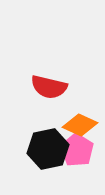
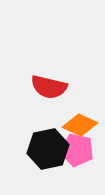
pink pentagon: rotated 20 degrees counterclockwise
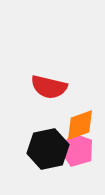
orange diamond: rotated 44 degrees counterclockwise
pink pentagon: rotated 8 degrees clockwise
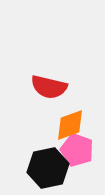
orange diamond: moved 10 px left
black hexagon: moved 19 px down
